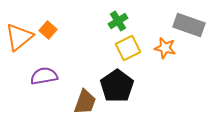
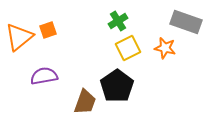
gray rectangle: moved 3 px left, 3 px up
orange square: rotated 30 degrees clockwise
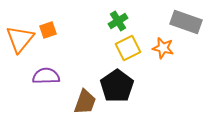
orange triangle: moved 1 px right, 2 px down; rotated 12 degrees counterclockwise
orange star: moved 2 px left
purple semicircle: moved 2 px right; rotated 8 degrees clockwise
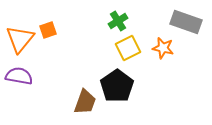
purple semicircle: moved 27 px left; rotated 12 degrees clockwise
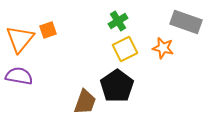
yellow square: moved 3 px left, 1 px down
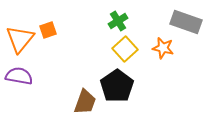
yellow square: rotated 15 degrees counterclockwise
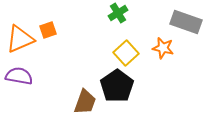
green cross: moved 8 px up
orange triangle: rotated 28 degrees clockwise
yellow square: moved 1 px right, 4 px down
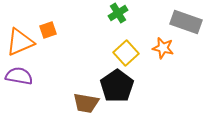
orange triangle: moved 3 px down
brown trapezoid: moved 1 px right, 1 px down; rotated 80 degrees clockwise
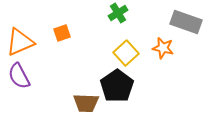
orange square: moved 14 px right, 3 px down
purple semicircle: rotated 128 degrees counterclockwise
brown trapezoid: rotated 8 degrees counterclockwise
